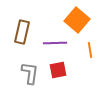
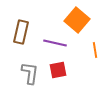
brown rectangle: moved 1 px left
purple line: rotated 15 degrees clockwise
orange line: moved 5 px right
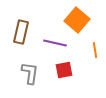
red square: moved 6 px right
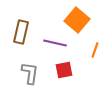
orange line: rotated 28 degrees clockwise
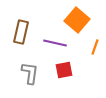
orange line: moved 3 px up
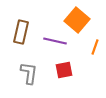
purple line: moved 2 px up
gray L-shape: moved 1 px left
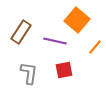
brown rectangle: rotated 20 degrees clockwise
orange line: rotated 21 degrees clockwise
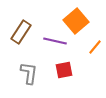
orange square: moved 1 px left, 1 px down; rotated 10 degrees clockwise
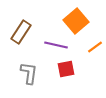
purple line: moved 1 px right, 4 px down
orange line: rotated 14 degrees clockwise
red square: moved 2 px right, 1 px up
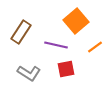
gray L-shape: rotated 115 degrees clockwise
